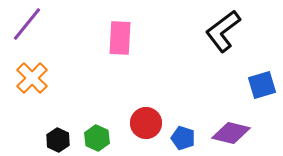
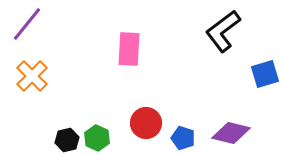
pink rectangle: moved 9 px right, 11 px down
orange cross: moved 2 px up
blue square: moved 3 px right, 11 px up
black hexagon: moved 9 px right; rotated 20 degrees clockwise
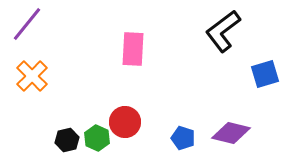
pink rectangle: moved 4 px right
red circle: moved 21 px left, 1 px up
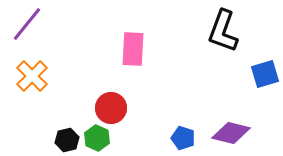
black L-shape: rotated 33 degrees counterclockwise
red circle: moved 14 px left, 14 px up
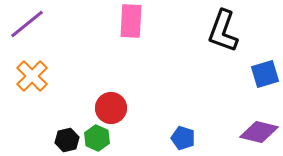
purple line: rotated 12 degrees clockwise
pink rectangle: moved 2 px left, 28 px up
purple diamond: moved 28 px right, 1 px up
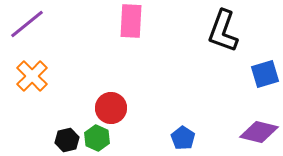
blue pentagon: rotated 15 degrees clockwise
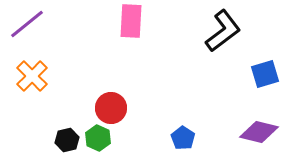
black L-shape: rotated 147 degrees counterclockwise
green hexagon: moved 1 px right
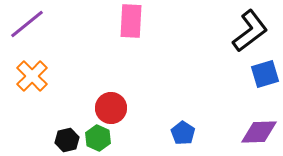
black L-shape: moved 27 px right
purple diamond: rotated 15 degrees counterclockwise
blue pentagon: moved 5 px up
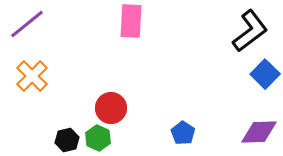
blue square: rotated 28 degrees counterclockwise
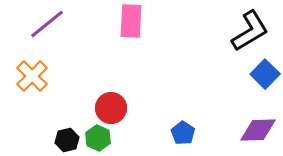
purple line: moved 20 px right
black L-shape: rotated 6 degrees clockwise
purple diamond: moved 1 px left, 2 px up
